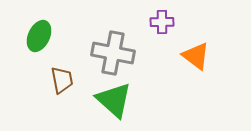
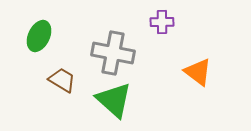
orange triangle: moved 2 px right, 16 px down
brown trapezoid: rotated 48 degrees counterclockwise
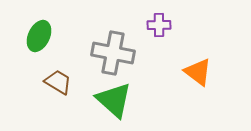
purple cross: moved 3 px left, 3 px down
brown trapezoid: moved 4 px left, 2 px down
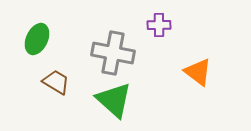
green ellipse: moved 2 px left, 3 px down
brown trapezoid: moved 2 px left
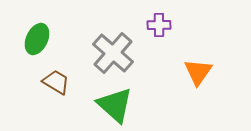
gray cross: rotated 30 degrees clockwise
orange triangle: rotated 28 degrees clockwise
green triangle: moved 1 px right, 5 px down
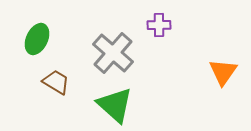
orange triangle: moved 25 px right
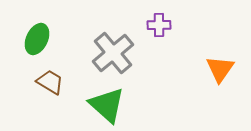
gray cross: rotated 9 degrees clockwise
orange triangle: moved 3 px left, 3 px up
brown trapezoid: moved 6 px left
green triangle: moved 8 px left
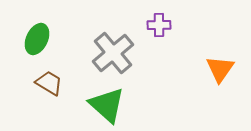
brown trapezoid: moved 1 px left, 1 px down
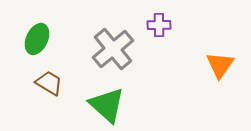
gray cross: moved 4 px up
orange triangle: moved 4 px up
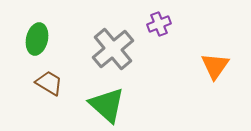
purple cross: moved 1 px up; rotated 20 degrees counterclockwise
green ellipse: rotated 12 degrees counterclockwise
orange triangle: moved 5 px left, 1 px down
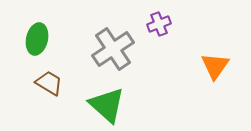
gray cross: rotated 6 degrees clockwise
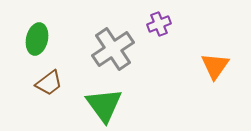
brown trapezoid: rotated 112 degrees clockwise
green triangle: moved 3 px left; rotated 12 degrees clockwise
